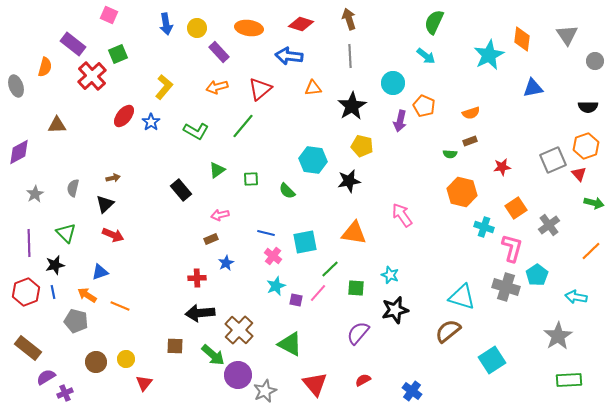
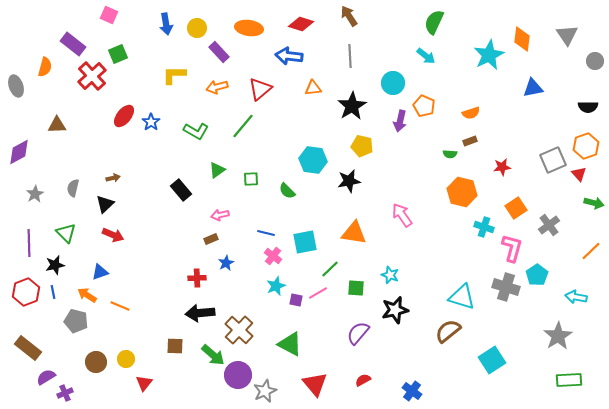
brown arrow at (349, 19): moved 3 px up; rotated 15 degrees counterclockwise
yellow L-shape at (164, 87): moved 10 px right, 12 px up; rotated 130 degrees counterclockwise
pink line at (318, 293): rotated 18 degrees clockwise
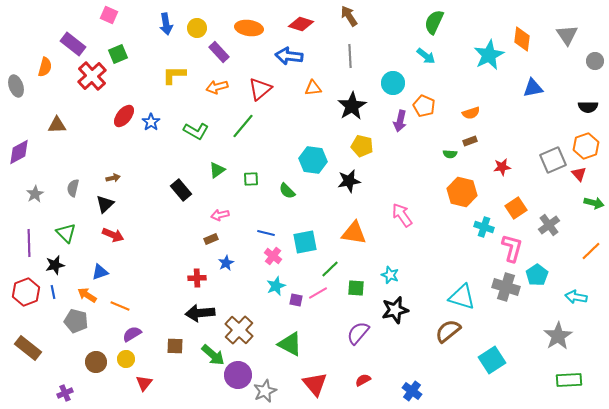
purple semicircle at (46, 377): moved 86 px right, 43 px up
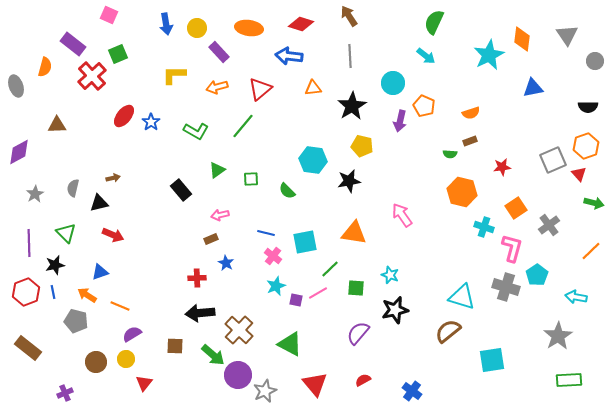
black triangle at (105, 204): moved 6 px left, 1 px up; rotated 30 degrees clockwise
blue star at (226, 263): rotated 14 degrees counterclockwise
cyan square at (492, 360): rotated 24 degrees clockwise
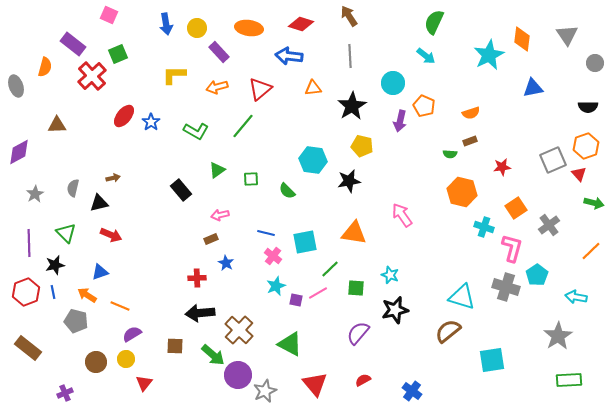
gray circle at (595, 61): moved 2 px down
red arrow at (113, 235): moved 2 px left
